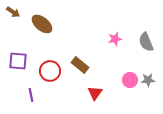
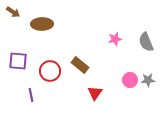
brown ellipse: rotated 40 degrees counterclockwise
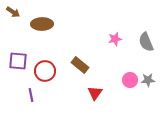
red circle: moved 5 px left
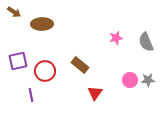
brown arrow: moved 1 px right
pink star: moved 1 px right, 1 px up
purple square: rotated 18 degrees counterclockwise
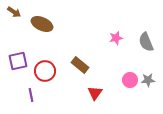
brown ellipse: rotated 25 degrees clockwise
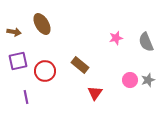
brown arrow: moved 20 px down; rotated 24 degrees counterclockwise
brown ellipse: rotated 35 degrees clockwise
gray star: rotated 16 degrees counterclockwise
purple line: moved 5 px left, 2 px down
